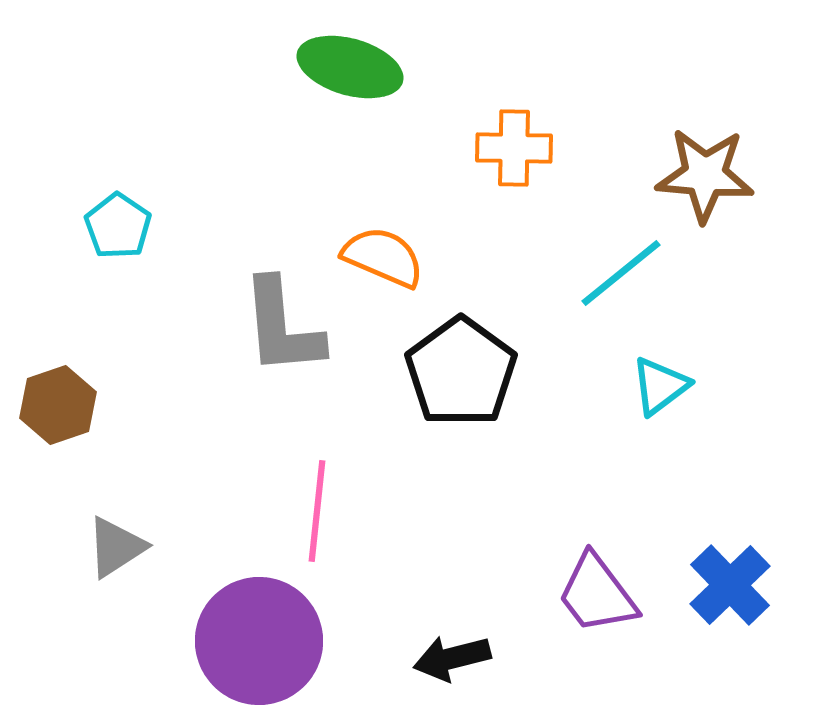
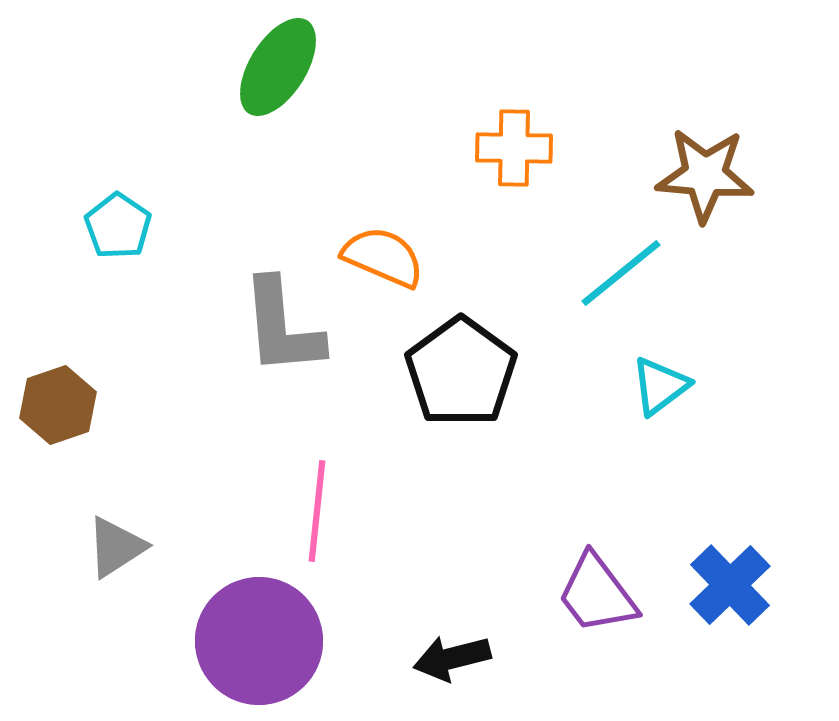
green ellipse: moved 72 px left; rotated 74 degrees counterclockwise
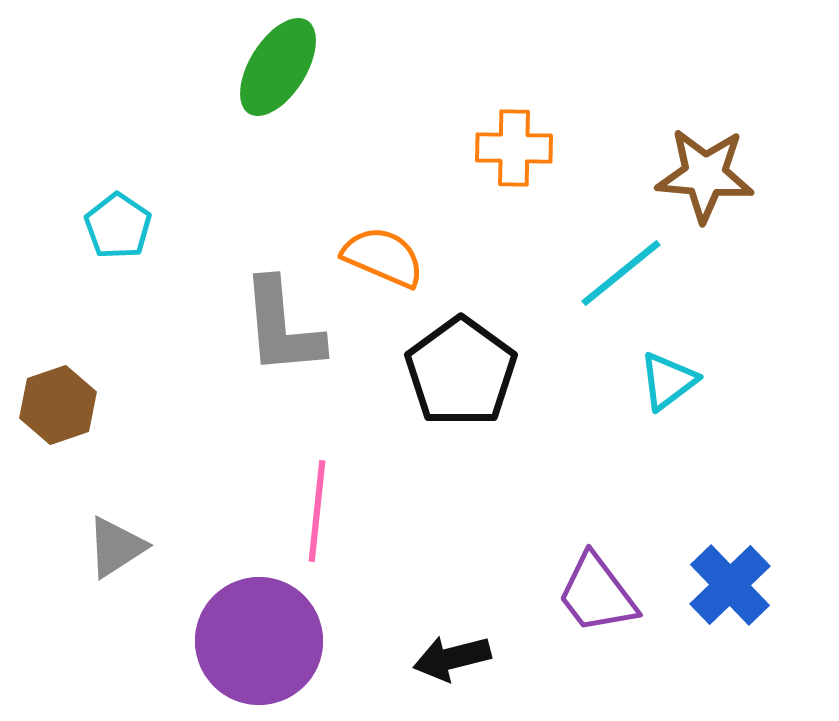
cyan triangle: moved 8 px right, 5 px up
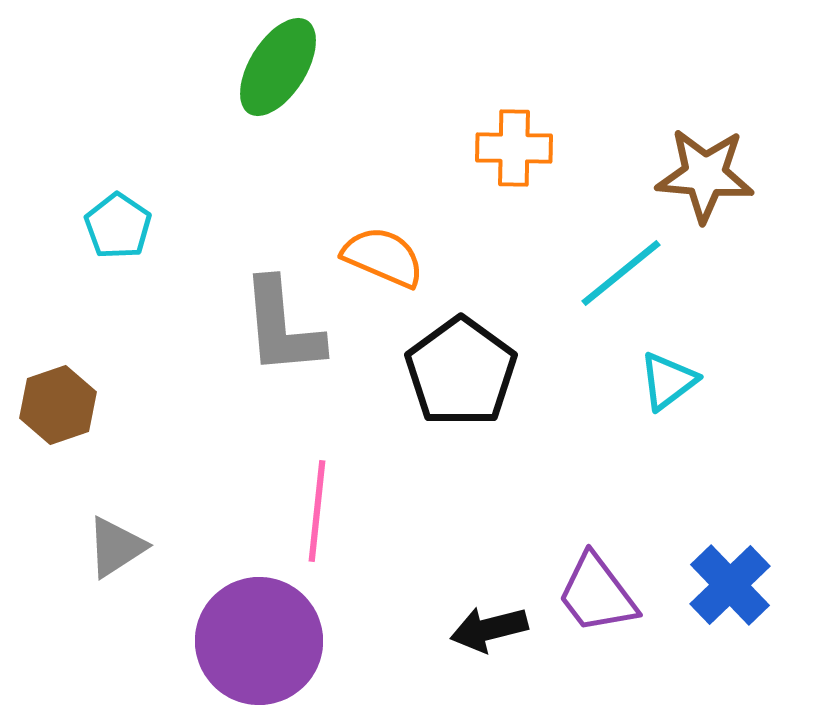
black arrow: moved 37 px right, 29 px up
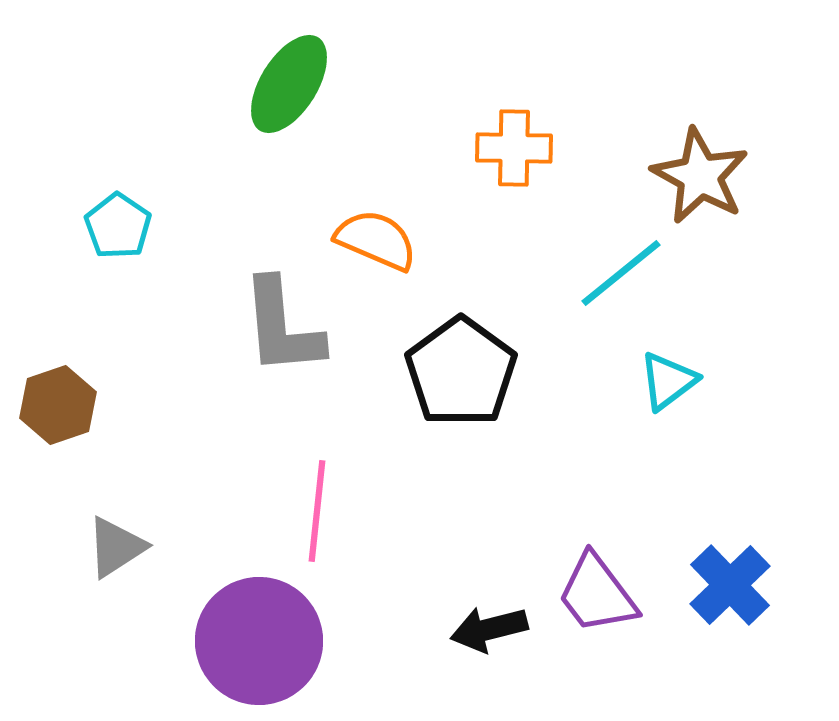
green ellipse: moved 11 px right, 17 px down
brown star: moved 5 px left, 1 px down; rotated 24 degrees clockwise
orange semicircle: moved 7 px left, 17 px up
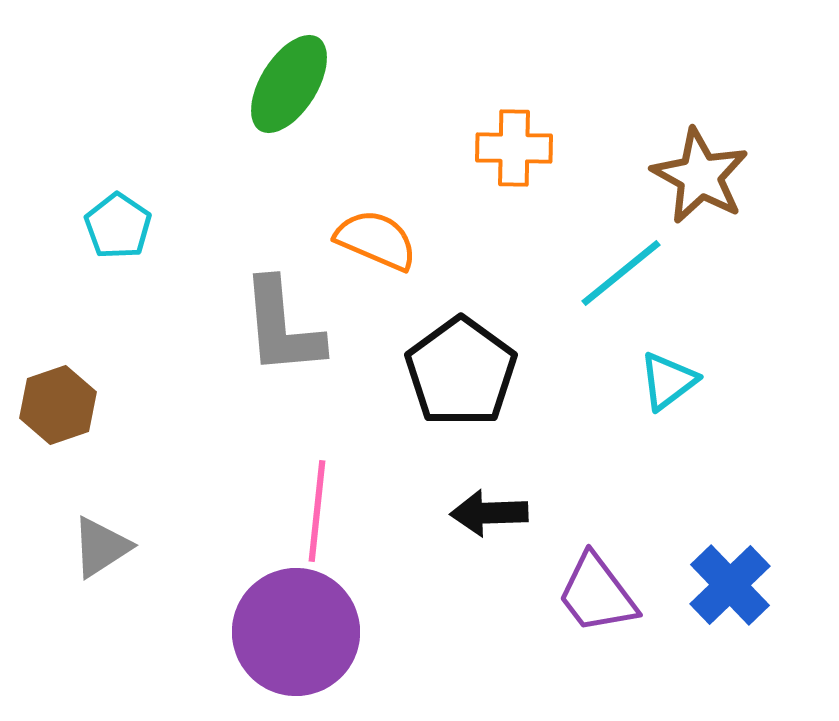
gray triangle: moved 15 px left
black arrow: moved 116 px up; rotated 12 degrees clockwise
purple circle: moved 37 px right, 9 px up
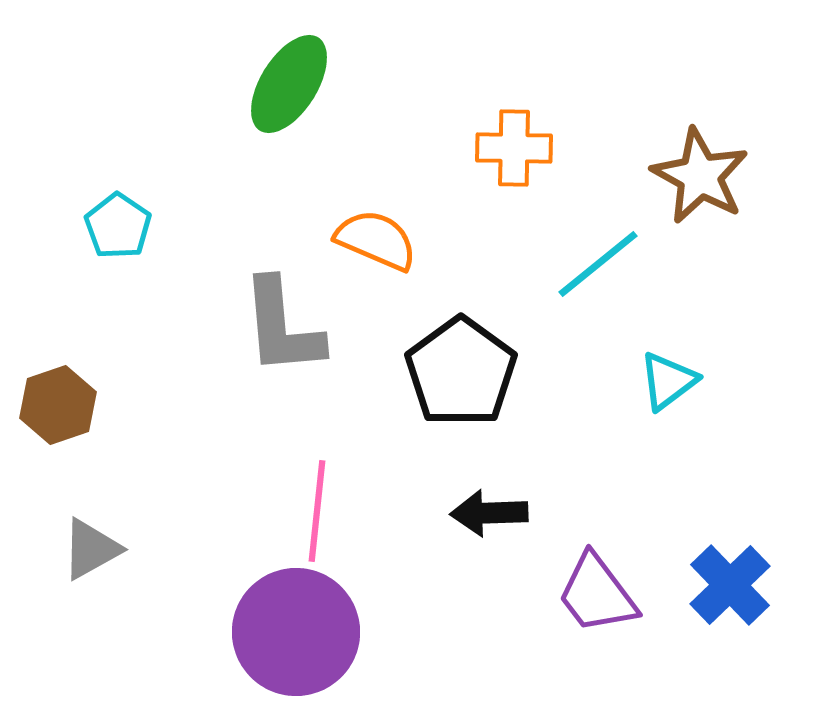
cyan line: moved 23 px left, 9 px up
gray triangle: moved 10 px left, 2 px down; rotated 4 degrees clockwise
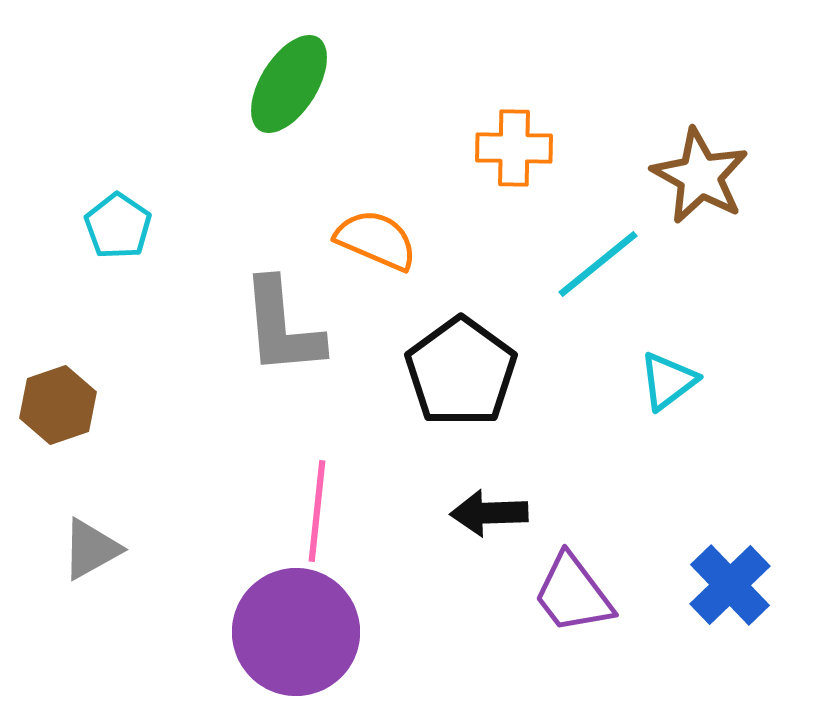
purple trapezoid: moved 24 px left
